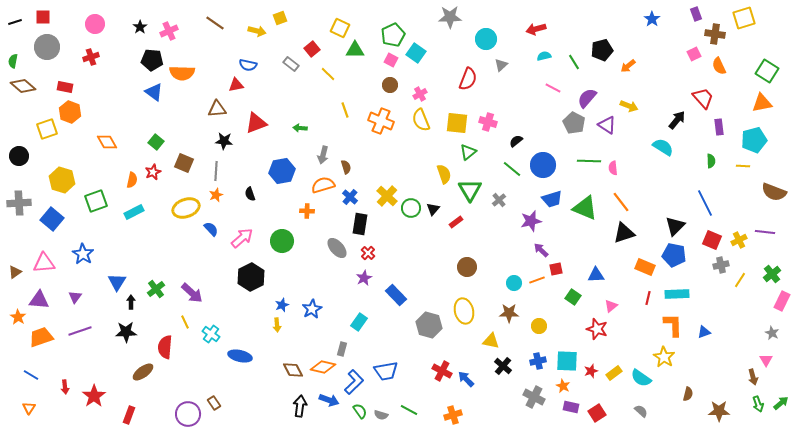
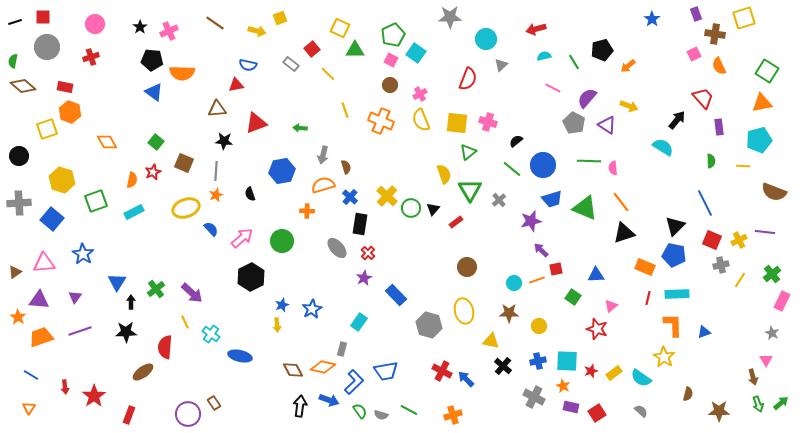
cyan pentagon at (754, 140): moved 5 px right
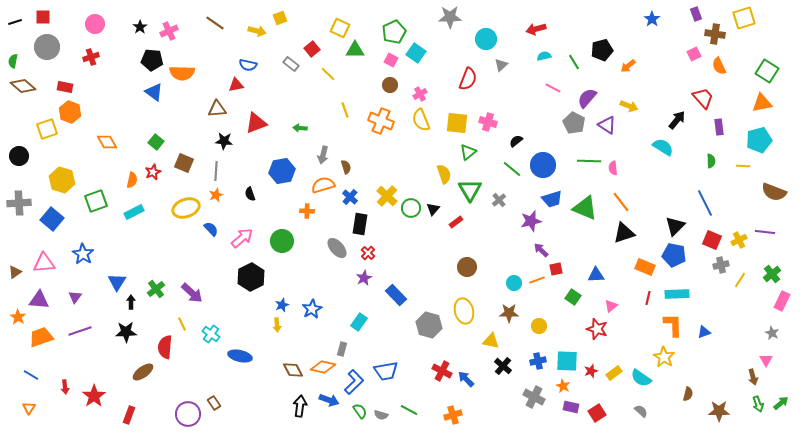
green pentagon at (393, 35): moved 1 px right, 3 px up
yellow line at (185, 322): moved 3 px left, 2 px down
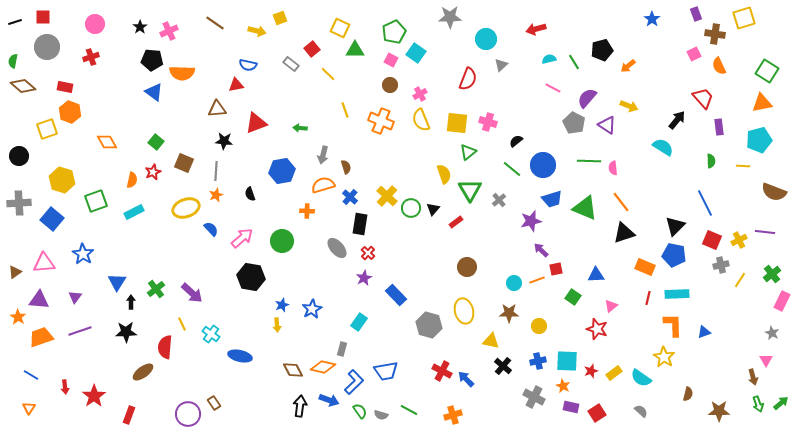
cyan semicircle at (544, 56): moved 5 px right, 3 px down
black hexagon at (251, 277): rotated 24 degrees counterclockwise
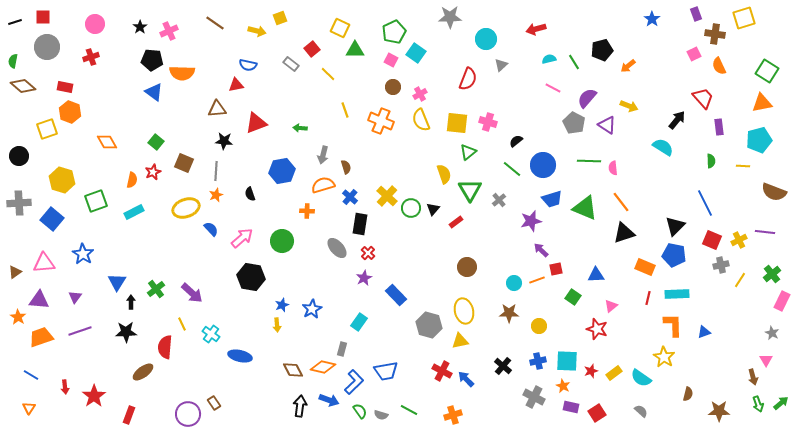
brown circle at (390, 85): moved 3 px right, 2 px down
yellow triangle at (491, 341): moved 31 px left; rotated 24 degrees counterclockwise
